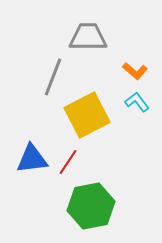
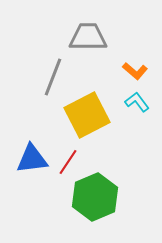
green hexagon: moved 4 px right, 9 px up; rotated 12 degrees counterclockwise
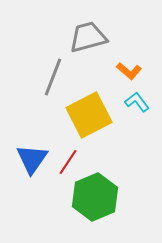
gray trapezoid: rotated 15 degrees counterclockwise
orange L-shape: moved 6 px left
yellow square: moved 2 px right
blue triangle: rotated 48 degrees counterclockwise
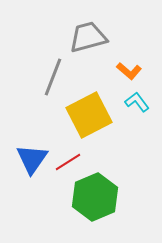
red line: rotated 24 degrees clockwise
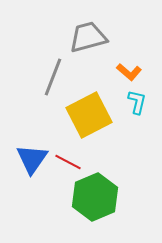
orange L-shape: moved 1 px down
cyan L-shape: rotated 50 degrees clockwise
red line: rotated 60 degrees clockwise
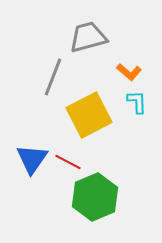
cyan L-shape: rotated 15 degrees counterclockwise
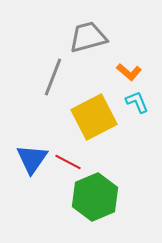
cyan L-shape: rotated 20 degrees counterclockwise
yellow square: moved 5 px right, 2 px down
